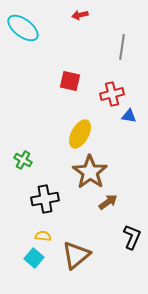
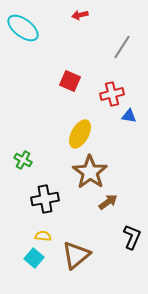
gray line: rotated 25 degrees clockwise
red square: rotated 10 degrees clockwise
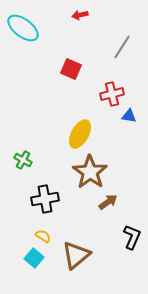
red square: moved 1 px right, 12 px up
yellow semicircle: rotated 28 degrees clockwise
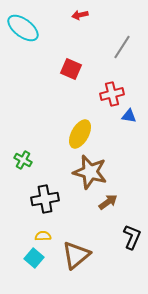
brown star: rotated 20 degrees counterclockwise
yellow semicircle: rotated 35 degrees counterclockwise
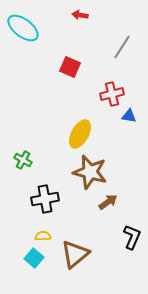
red arrow: rotated 21 degrees clockwise
red square: moved 1 px left, 2 px up
brown triangle: moved 1 px left, 1 px up
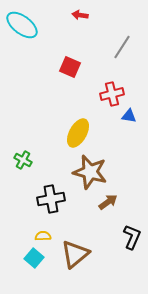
cyan ellipse: moved 1 px left, 3 px up
yellow ellipse: moved 2 px left, 1 px up
black cross: moved 6 px right
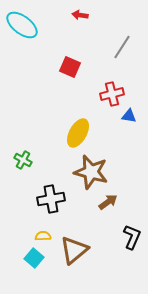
brown star: moved 1 px right
brown triangle: moved 1 px left, 4 px up
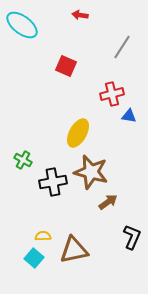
red square: moved 4 px left, 1 px up
black cross: moved 2 px right, 17 px up
brown triangle: rotated 28 degrees clockwise
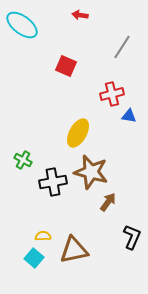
brown arrow: rotated 18 degrees counterclockwise
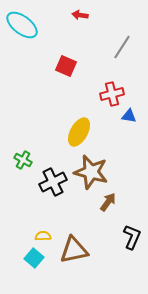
yellow ellipse: moved 1 px right, 1 px up
black cross: rotated 16 degrees counterclockwise
